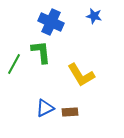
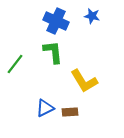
blue star: moved 2 px left
blue cross: moved 5 px right, 1 px up
green L-shape: moved 12 px right
green line: moved 1 px right; rotated 10 degrees clockwise
yellow L-shape: moved 3 px right, 6 px down
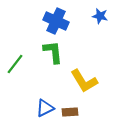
blue star: moved 8 px right
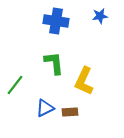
blue star: rotated 21 degrees counterclockwise
blue cross: rotated 15 degrees counterclockwise
green L-shape: moved 1 px right, 11 px down
green line: moved 21 px down
yellow L-shape: rotated 56 degrees clockwise
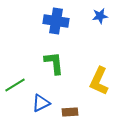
yellow L-shape: moved 15 px right
green line: rotated 20 degrees clockwise
blue triangle: moved 4 px left, 5 px up
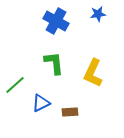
blue star: moved 2 px left, 2 px up
blue cross: rotated 20 degrees clockwise
yellow L-shape: moved 6 px left, 8 px up
green line: rotated 10 degrees counterclockwise
